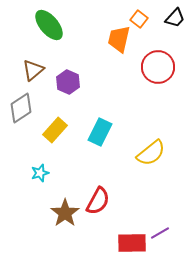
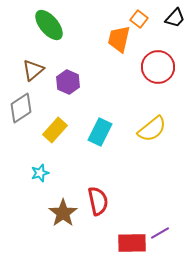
yellow semicircle: moved 1 px right, 24 px up
red semicircle: rotated 40 degrees counterclockwise
brown star: moved 2 px left
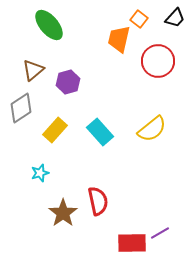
red circle: moved 6 px up
purple hexagon: rotated 20 degrees clockwise
cyan rectangle: rotated 68 degrees counterclockwise
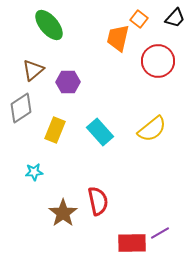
orange trapezoid: moved 1 px left, 1 px up
purple hexagon: rotated 15 degrees clockwise
yellow rectangle: rotated 20 degrees counterclockwise
cyan star: moved 6 px left, 1 px up; rotated 12 degrees clockwise
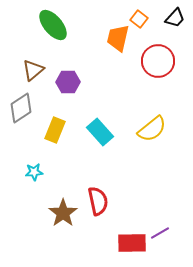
green ellipse: moved 4 px right
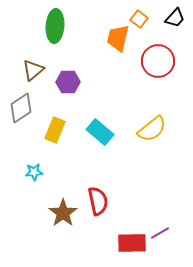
green ellipse: moved 2 px right, 1 px down; rotated 44 degrees clockwise
cyan rectangle: rotated 8 degrees counterclockwise
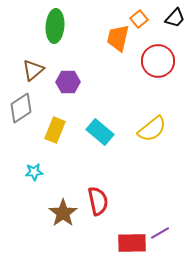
orange square: rotated 12 degrees clockwise
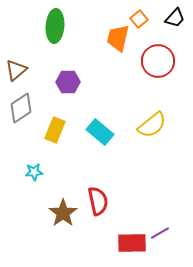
brown triangle: moved 17 px left
yellow semicircle: moved 4 px up
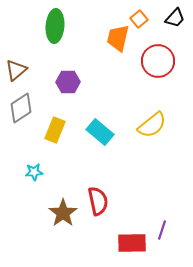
purple line: moved 2 px right, 3 px up; rotated 42 degrees counterclockwise
